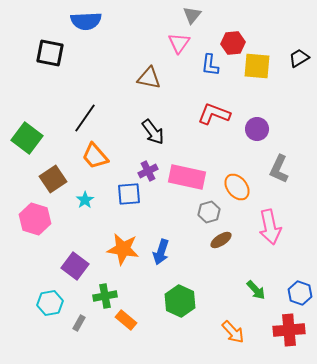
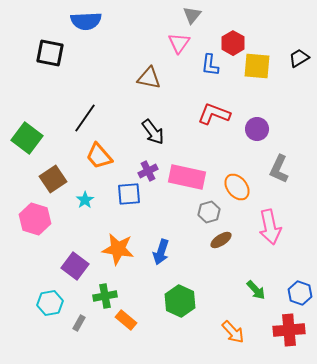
red hexagon: rotated 25 degrees counterclockwise
orange trapezoid: moved 4 px right
orange star: moved 5 px left
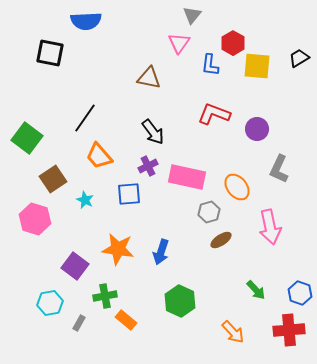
purple cross: moved 5 px up
cyan star: rotated 12 degrees counterclockwise
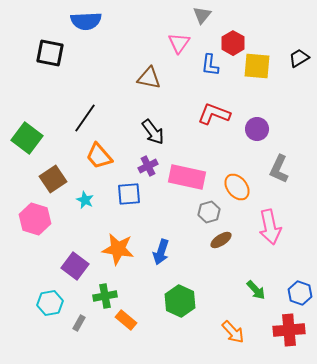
gray triangle: moved 10 px right
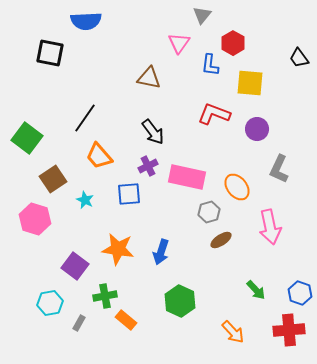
black trapezoid: rotated 95 degrees counterclockwise
yellow square: moved 7 px left, 17 px down
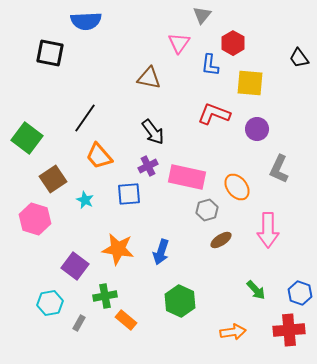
gray hexagon: moved 2 px left, 2 px up
pink arrow: moved 2 px left, 3 px down; rotated 12 degrees clockwise
orange arrow: rotated 55 degrees counterclockwise
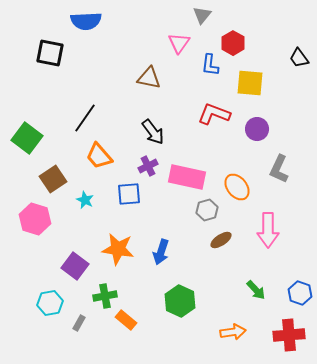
red cross: moved 5 px down
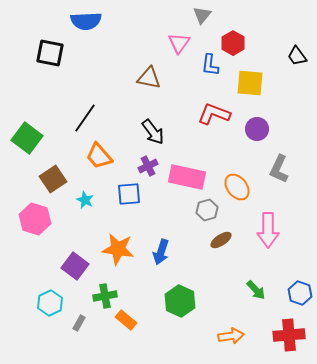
black trapezoid: moved 2 px left, 2 px up
cyan hexagon: rotated 15 degrees counterclockwise
orange arrow: moved 2 px left, 4 px down
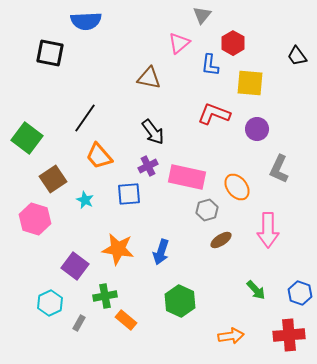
pink triangle: rotated 15 degrees clockwise
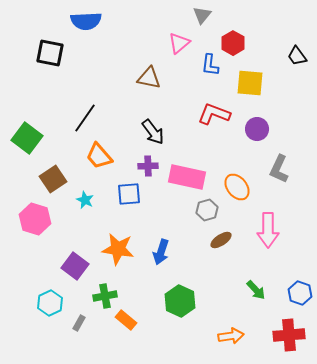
purple cross: rotated 24 degrees clockwise
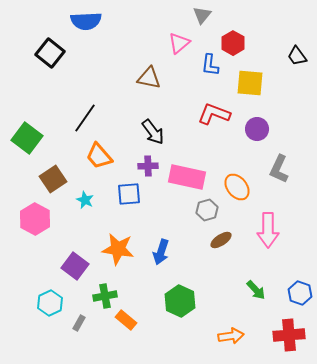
black square: rotated 28 degrees clockwise
pink hexagon: rotated 12 degrees clockwise
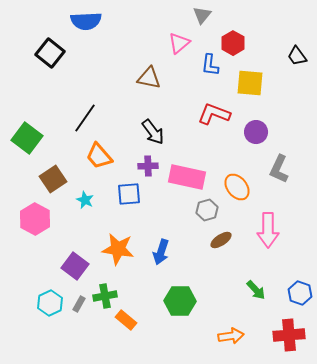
purple circle: moved 1 px left, 3 px down
green hexagon: rotated 24 degrees counterclockwise
gray rectangle: moved 19 px up
